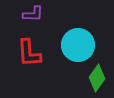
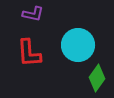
purple L-shape: rotated 10 degrees clockwise
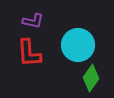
purple L-shape: moved 7 px down
green diamond: moved 6 px left
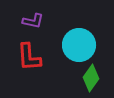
cyan circle: moved 1 px right
red L-shape: moved 4 px down
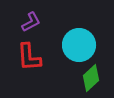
purple L-shape: moved 2 px left, 1 px down; rotated 40 degrees counterclockwise
green diamond: rotated 12 degrees clockwise
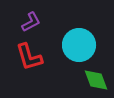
red L-shape: rotated 12 degrees counterclockwise
green diamond: moved 5 px right, 2 px down; rotated 68 degrees counterclockwise
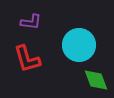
purple L-shape: rotated 35 degrees clockwise
red L-shape: moved 2 px left, 2 px down
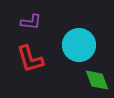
red L-shape: moved 3 px right
green diamond: moved 1 px right
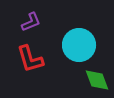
purple L-shape: rotated 30 degrees counterclockwise
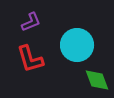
cyan circle: moved 2 px left
